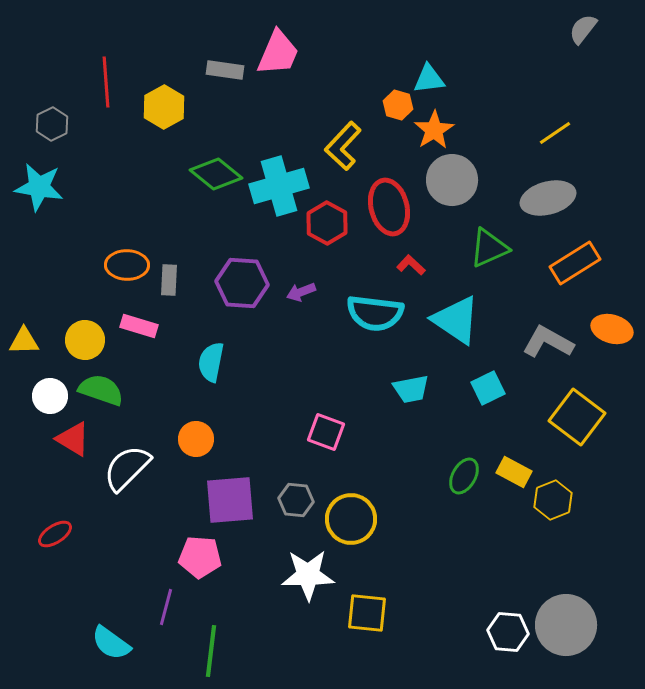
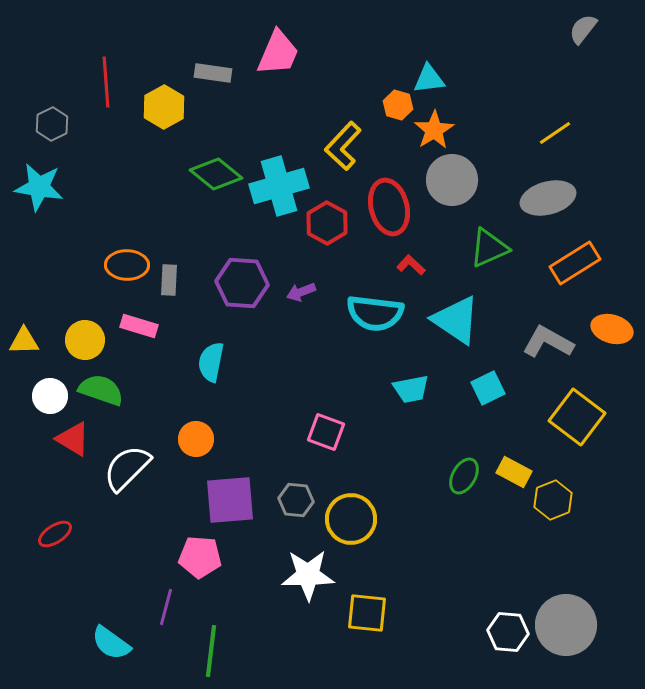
gray rectangle at (225, 70): moved 12 px left, 3 px down
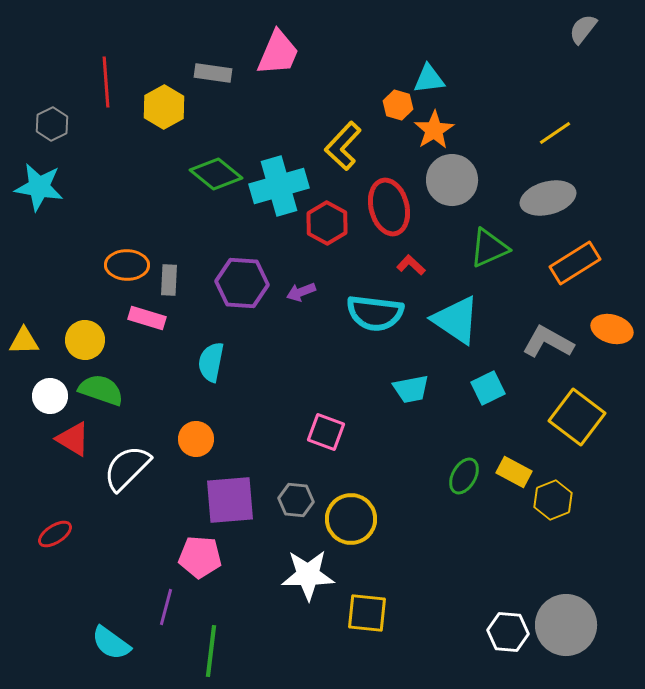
pink rectangle at (139, 326): moved 8 px right, 8 px up
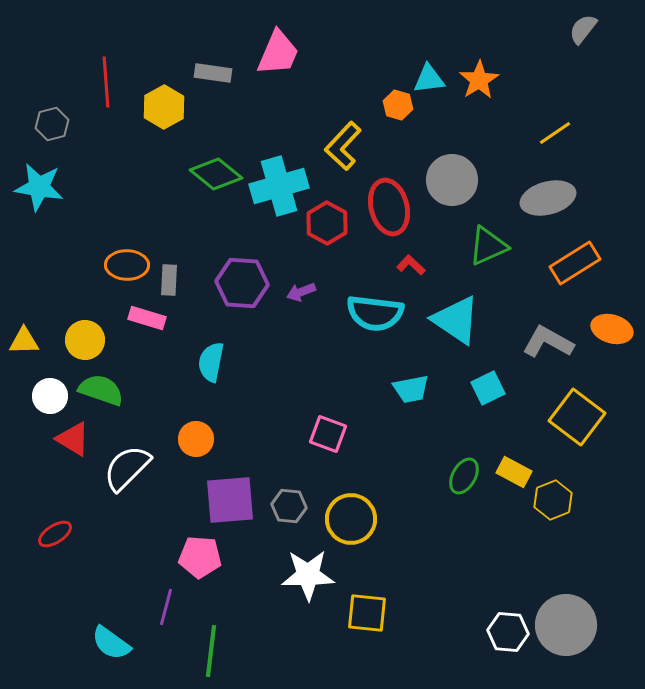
gray hexagon at (52, 124): rotated 12 degrees clockwise
orange star at (434, 130): moved 45 px right, 50 px up
green triangle at (489, 248): moved 1 px left, 2 px up
pink square at (326, 432): moved 2 px right, 2 px down
gray hexagon at (296, 500): moved 7 px left, 6 px down
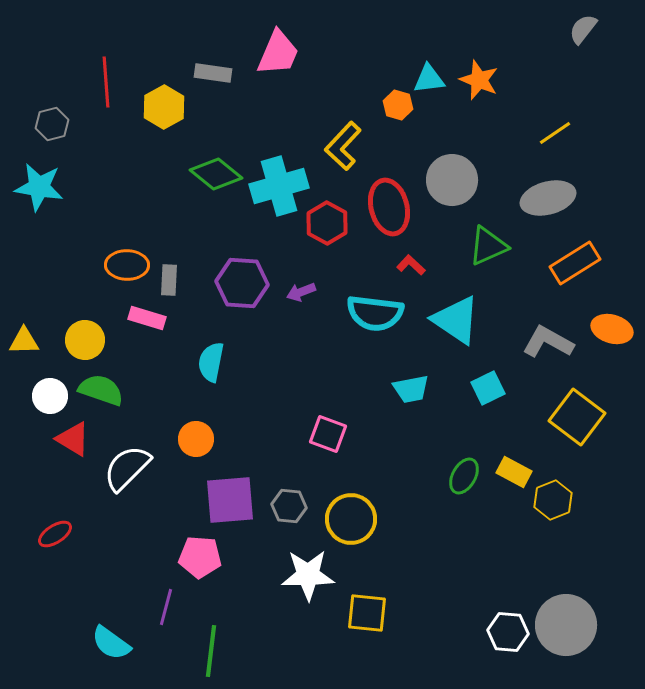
orange star at (479, 80): rotated 18 degrees counterclockwise
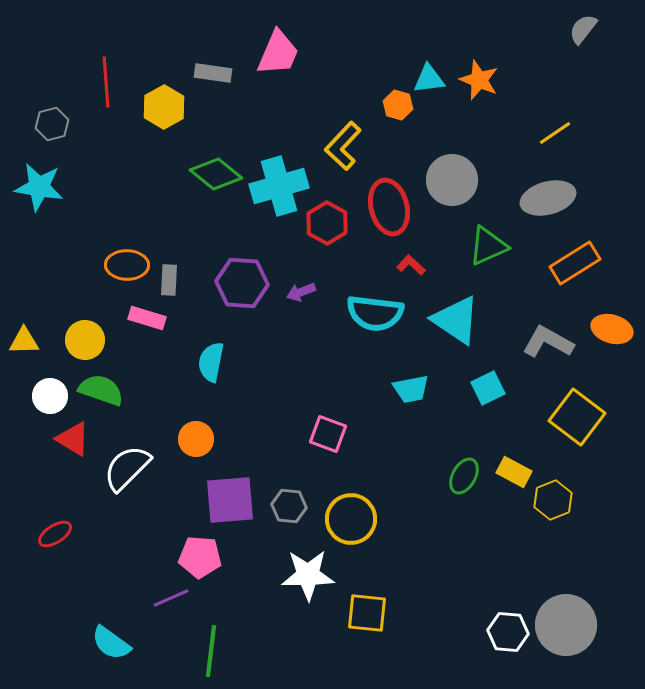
purple line at (166, 607): moved 5 px right, 9 px up; rotated 51 degrees clockwise
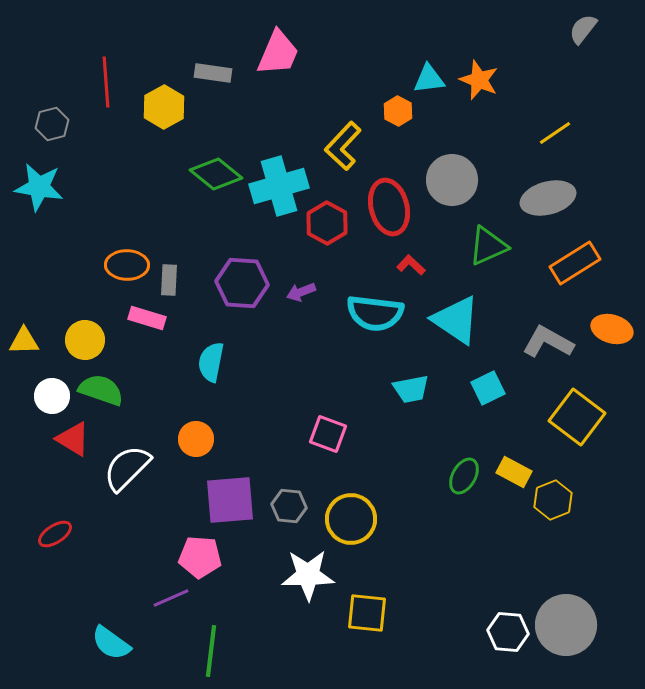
orange hexagon at (398, 105): moved 6 px down; rotated 12 degrees clockwise
white circle at (50, 396): moved 2 px right
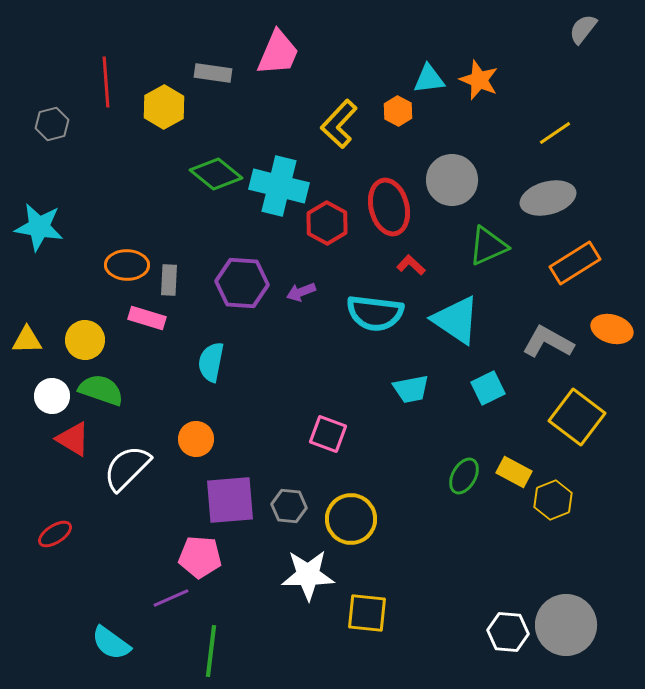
yellow L-shape at (343, 146): moved 4 px left, 22 px up
cyan cross at (279, 186): rotated 30 degrees clockwise
cyan star at (39, 187): moved 40 px down
yellow triangle at (24, 341): moved 3 px right, 1 px up
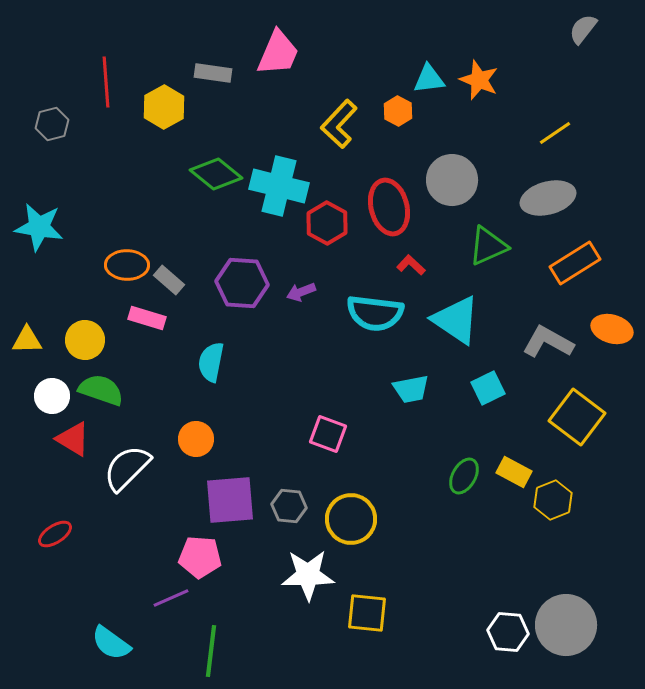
gray rectangle at (169, 280): rotated 52 degrees counterclockwise
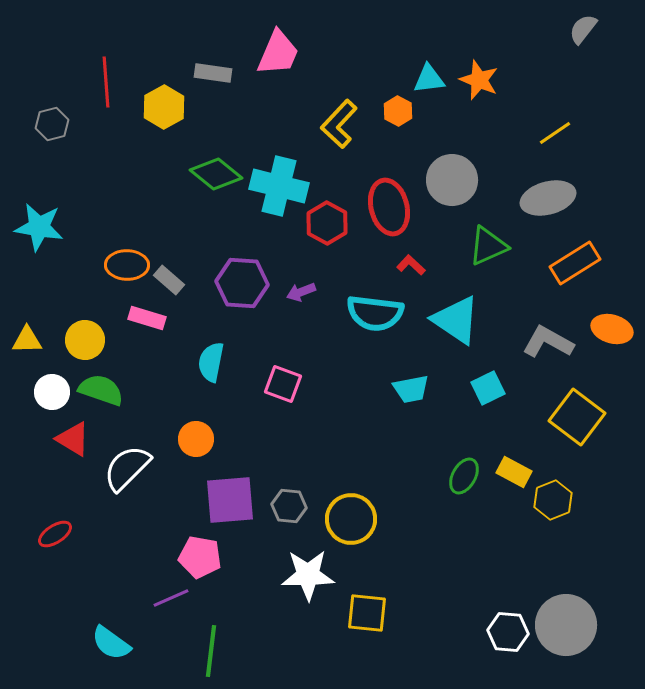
white circle at (52, 396): moved 4 px up
pink square at (328, 434): moved 45 px left, 50 px up
pink pentagon at (200, 557): rotated 6 degrees clockwise
